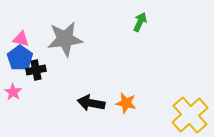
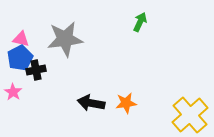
blue pentagon: rotated 10 degrees clockwise
orange star: rotated 20 degrees counterclockwise
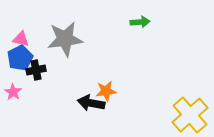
green arrow: rotated 60 degrees clockwise
orange star: moved 20 px left, 12 px up
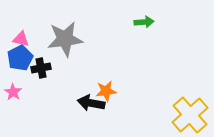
green arrow: moved 4 px right
black cross: moved 5 px right, 2 px up
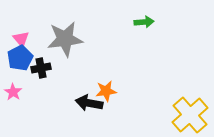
pink triangle: rotated 36 degrees clockwise
black arrow: moved 2 px left
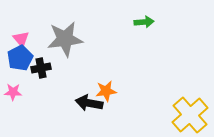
pink star: rotated 30 degrees counterclockwise
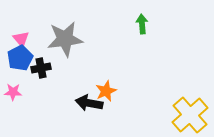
green arrow: moved 2 px left, 2 px down; rotated 90 degrees counterclockwise
orange star: rotated 15 degrees counterclockwise
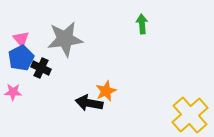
blue pentagon: moved 1 px right
black cross: rotated 36 degrees clockwise
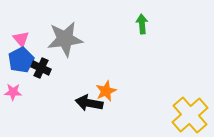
blue pentagon: moved 2 px down
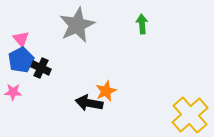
gray star: moved 12 px right, 14 px up; rotated 18 degrees counterclockwise
